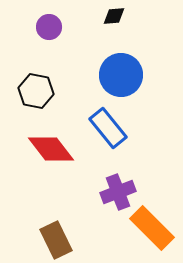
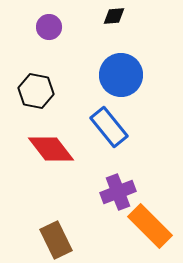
blue rectangle: moved 1 px right, 1 px up
orange rectangle: moved 2 px left, 2 px up
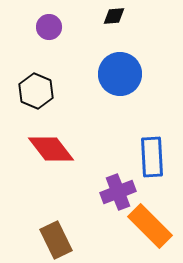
blue circle: moved 1 px left, 1 px up
black hexagon: rotated 12 degrees clockwise
blue rectangle: moved 43 px right, 30 px down; rotated 36 degrees clockwise
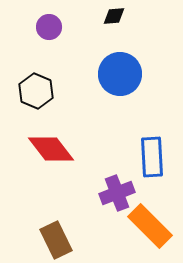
purple cross: moved 1 px left, 1 px down
